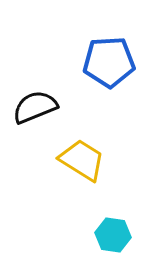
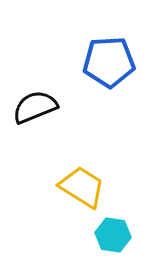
yellow trapezoid: moved 27 px down
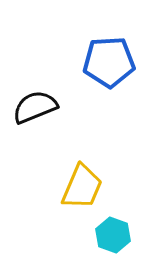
yellow trapezoid: rotated 81 degrees clockwise
cyan hexagon: rotated 12 degrees clockwise
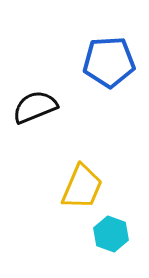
cyan hexagon: moved 2 px left, 1 px up
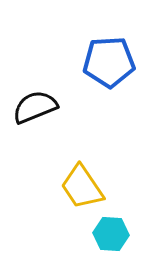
yellow trapezoid: rotated 123 degrees clockwise
cyan hexagon: rotated 16 degrees counterclockwise
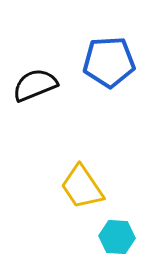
black semicircle: moved 22 px up
cyan hexagon: moved 6 px right, 3 px down
